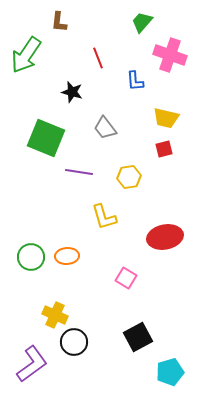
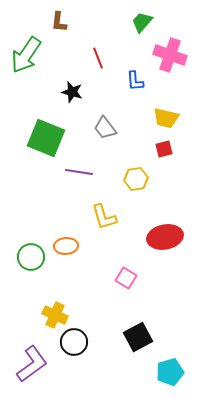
yellow hexagon: moved 7 px right, 2 px down
orange ellipse: moved 1 px left, 10 px up
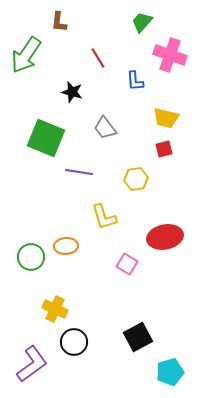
red line: rotated 10 degrees counterclockwise
pink square: moved 1 px right, 14 px up
yellow cross: moved 6 px up
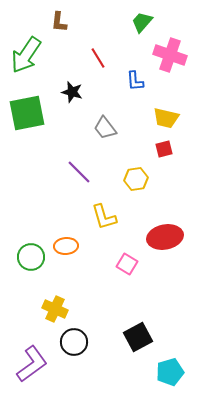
green square: moved 19 px left, 25 px up; rotated 33 degrees counterclockwise
purple line: rotated 36 degrees clockwise
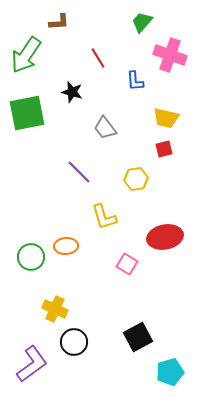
brown L-shape: rotated 100 degrees counterclockwise
